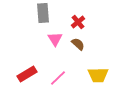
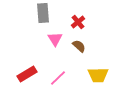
brown semicircle: moved 1 px right, 2 px down
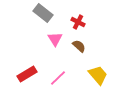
gray rectangle: rotated 48 degrees counterclockwise
red cross: rotated 24 degrees counterclockwise
yellow trapezoid: rotated 130 degrees counterclockwise
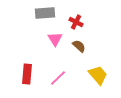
gray rectangle: moved 2 px right; rotated 42 degrees counterclockwise
red cross: moved 2 px left
red rectangle: rotated 54 degrees counterclockwise
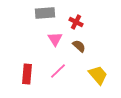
pink line: moved 7 px up
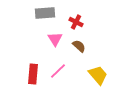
red rectangle: moved 6 px right
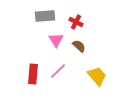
gray rectangle: moved 3 px down
pink triangle: moved 1 px right, 1 px down
yellow trapezoid: moved 1 px left, 1 px down
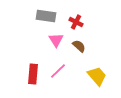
gray rectangle: moved 1 px right; rotated 12 degrees clockwise
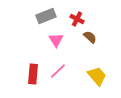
gray rectangle: rotated 30 degrees counterclockwise
red cross: moved 1 px right, 3 px up
brown semicircle: moved 11 px right, 9 px up
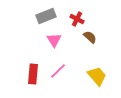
pink triangle: moved 2 px left
